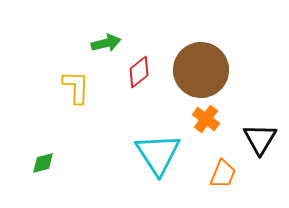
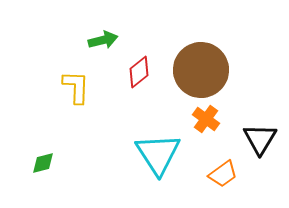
green arrow: moved 3 px left, 3 px up
orange trapezoid: rotated 32 degrees clockwise
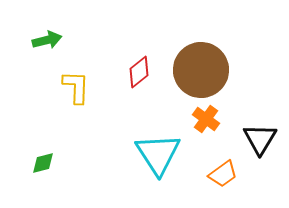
green arrow: moved 56 px left
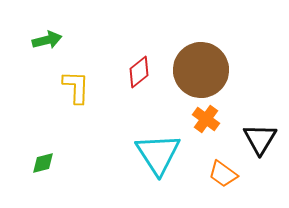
orange trapezoid: rotated 72 degrees clockwise
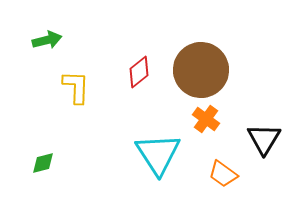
black triangle: moved 4 px right
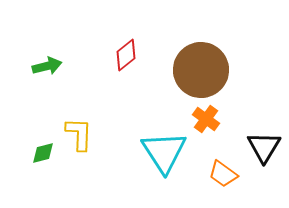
green arrow: moved 26 px down
red diamond: moved 13 px left, 17 px up
yellow L-shape: moved 3 px right, 47 px down
black triangle: moved 8 px down
cyan triangle: moved 6 px right, 2 px up
green diamond: moved 10 px up
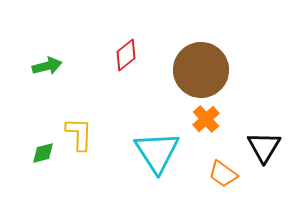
orange cross: rotated 12 degrees clockwise
cyan triangle: moved 7 px left
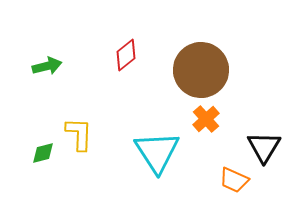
orange trapezoid: moved 11 px right, 6 px down; rotated 12 degrees counterclockwise
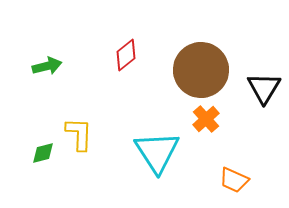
black triangle: moved 59 px up
